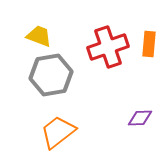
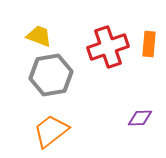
orange trapezoid: moved 7 px left, 1 px up
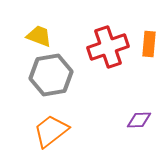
purple diamond: moved 1 px left, 2 px down
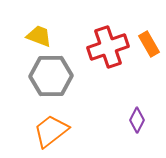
orange rectangle: rotated 35 degrees counterclockwise
gray hexagon: moved 1 px down; rotated 9 degrees clockwise
purple diamond: moved 2 px left; rotated 60 degrees counterclockwise
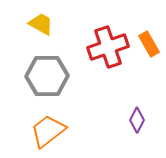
yellow trapezoid: moved 2 px right, 12 px up; rotated 8 degrees clockwise
gray hexagon: moved 4 px left
orange trapezoid: moved 3 px left
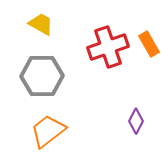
gray hexagon: moved 5 px left
purple diamond: moved 1 px left, 1 px down
